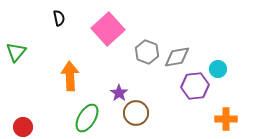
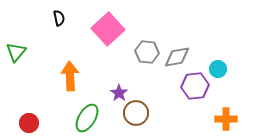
gray hexagon: rotated 15 degrees counterclockwise
red circle: moved 6 px right, 4 px up
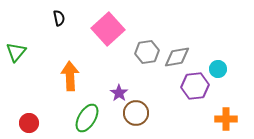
gray hexagon: rotated 15 degrees counterclockwise
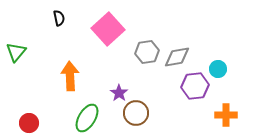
orange cross: moved 4 px up
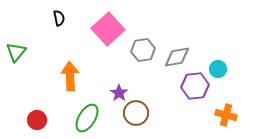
gray hexagon: moved 4 px left, 2 px up
orange cross: rotated 15 degrees clockwise
red circle: moved 8 px right, 3 px up
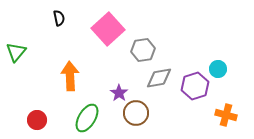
gray diamond: moved 18 px left, 21 px down
purple hexagon: rotated 12 degrees counterclockwise
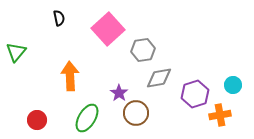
cyan circle: moved 15 px right, 16 px down
purple hexagon: moved 8 px down
orange cross: moved 6 px left; rotated 25 degrees counterclockwise
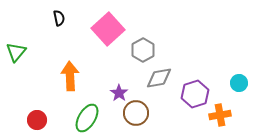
gray hexagon: rotated 20 degrees counterclockwise
cyan circle: moved 6 px right, 2 px up
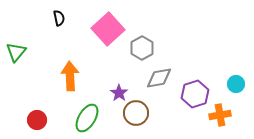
gray hexagon: moved 1 px left, 2 px up
cyan circle: moved 3 px left, 1 px down
